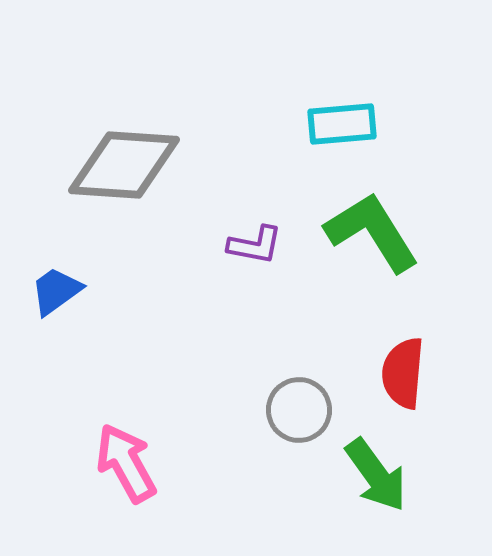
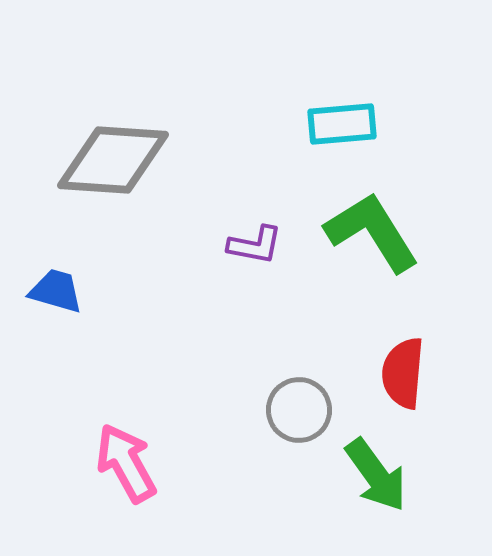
gray diamond: moved 11 px left, 5 px up
blue trapezoid: rotated 52 degrees clockwise
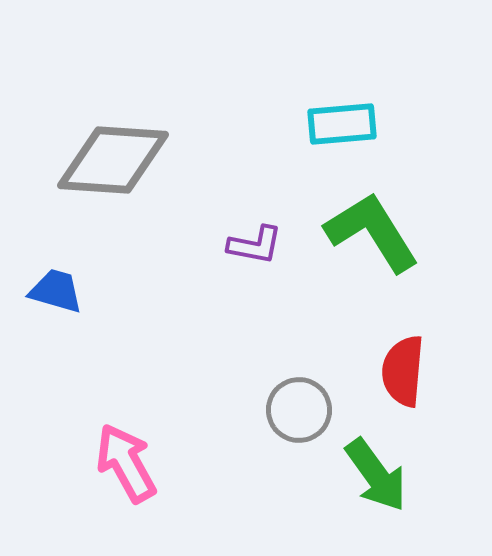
red semicircle: moved 2 px up
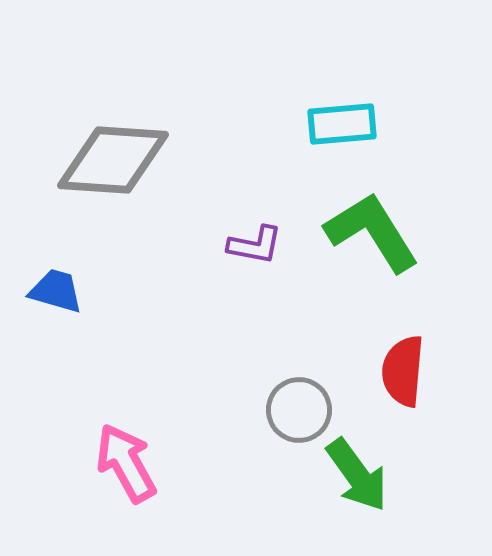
green arrow: moved 19 px left
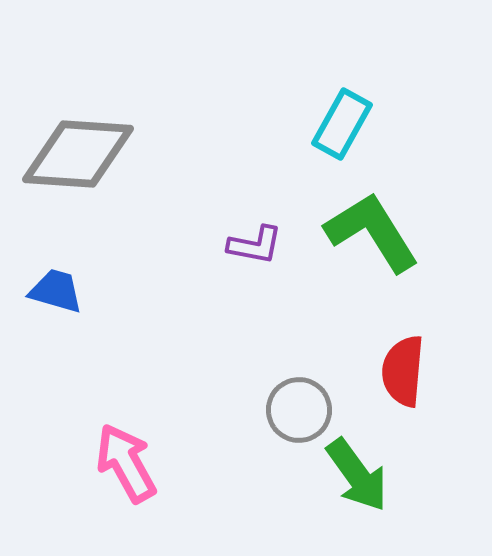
cyan rectangle: rotated 56 degrees counterclockwise
gray diamond: moved 35 px left, 6 px up
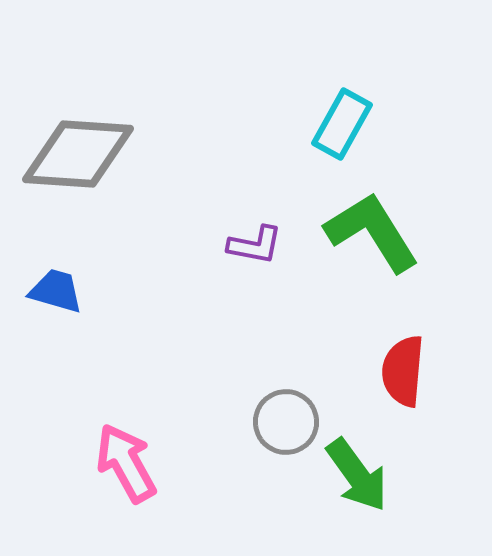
gray circle: moved 13 px left, 12 px down
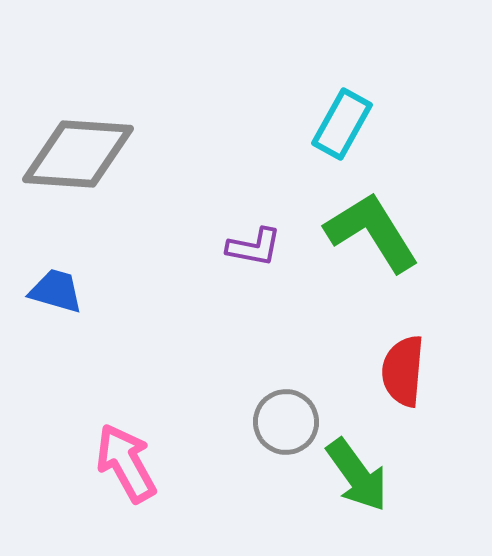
purple L-shape: moved 1 px left, 2 px down
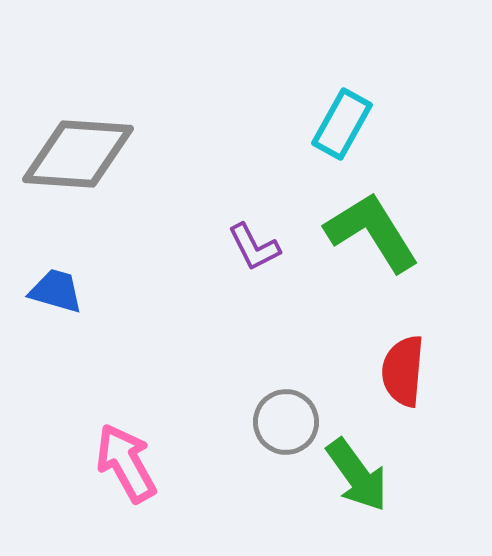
purple L-shape: rotated 52 degrees clockwise
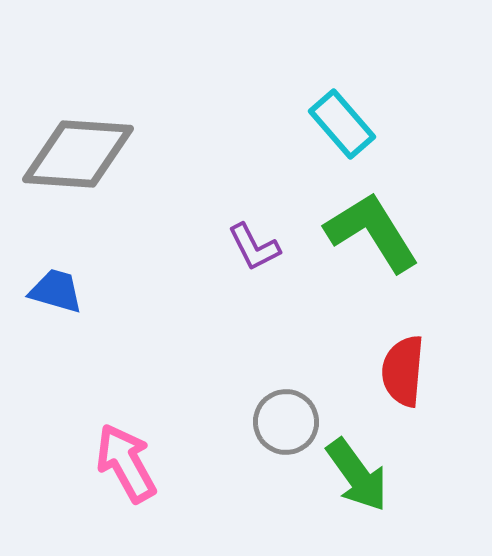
cyan rectangle: rotated 70 degrees counterclockwise
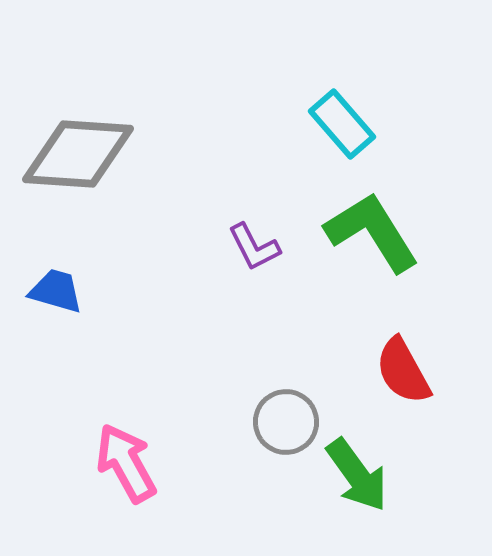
red semicircle: rotated 34 degrees counterclockwise
